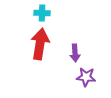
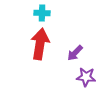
purple arrow: rotated 48 degrees clockwise
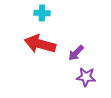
red arrow: rotated 84 degrees counterclockwise
purple arrow: moved 1 px right
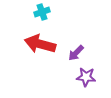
cyan cross: moved 1 px up; rotated 21 degrees counterclockwise
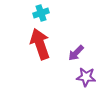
cyan cross: moved 1 px left, 1 px down
red arrow: rotated 56 degrees clockwise
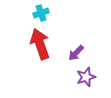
purple star: rotated 24 degrees counterclockwise
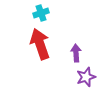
purple arrow: rotated 132 degrees clockwise
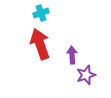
purple arrow: moved 4 px left, 2 px down
purple star: moved 2 px up
